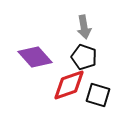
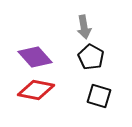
black pentagon: moved 7 px right; rotated 10 degrees clockwise
red diamond: moved 33 px left, 5 px down; rotated 30 degrees clockwise
black square: moved 1 px right, 1 px down
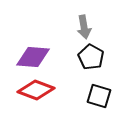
purple diamond: moved 2 px left; rotated 44 degrees counterclockwise
red diamond: rotated 9 degrees clockwise
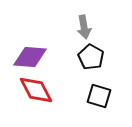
purple diamond: moved 3 px left
red diamond: rotated 42 degrees clockwise
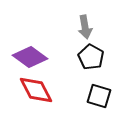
gray arrow: moved 1 px right
purple diamond: rotated 32 degrees clockwise
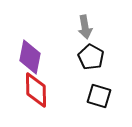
purple diamond: rotated 64 degrees clockwise
red diamond: rotated 27 degrees clockwise
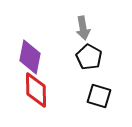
gray arrow: moved 2 px left, 1 px down
black pentagon: moved 2 px left
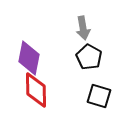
purple diamond: moved 1 px left, 1 px down
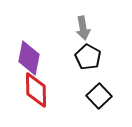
black pentagon: moved 1 px left
black square: rotated 30 degrees clockwise
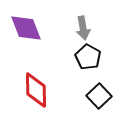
purple diamond: moved 3 px left, 30 px up; rotated 32 degrees counterclockwise
